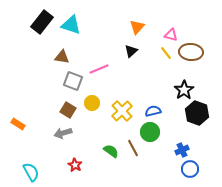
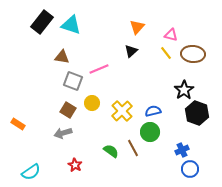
brown ellipse: moved 2 px right, 2 px down
cyan semicircle: rotated 84 degrees clockwise
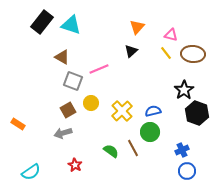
brown triangle: rotated 21 degrees clockwise
yellow circle: moved 1 px left
brown square: rotated 28 degrees clockwise
blue circle: moved 3 px left, 2 px down
